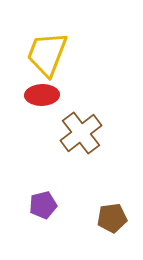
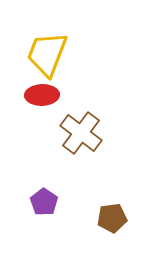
brown cross: rotated 15 degrees counterclockwise
purple pentagon: moved 1 px right, 3 px up; rotated 24 degrees counterclockwise
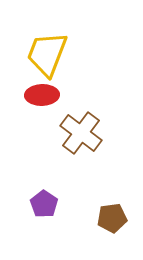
purple pentagon: moved 2 px down
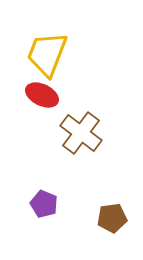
red ellipse: rotated 28 degrees clockwise
purple pentagon: rotated 12 degrees counterclockwise
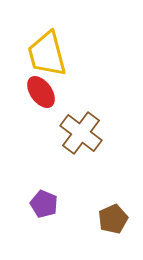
yellow trapezoid: rotated 36 degrees counterclockwise
red ellipse: moved 1 px left, 3 px up; rotated 28 degrees clockwise
brown pentagon: moved 1 px right, 1 px down; rotated 16 degrees counterclockwise
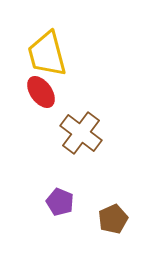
purple pentagon: moved 16 px right, 2 px up
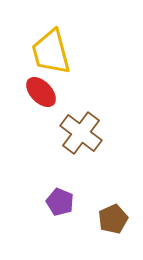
yellow trapezoid: moved 4 px right, 2 px up
red ellipse: rotated 8 degrees counterclockwise
